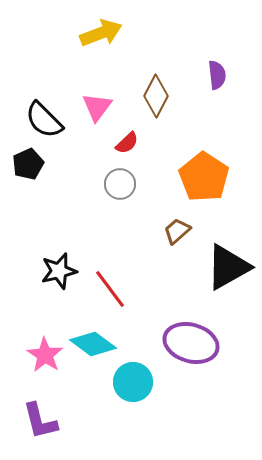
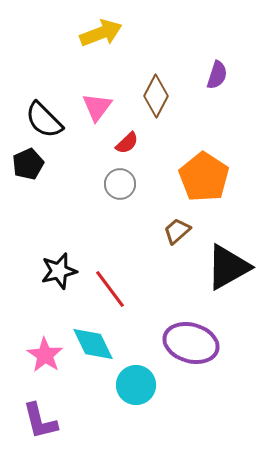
purple semicircle: rotated 24 degrees clockwise
cyan diamond: rotated 27 degrees clockwise
cyan circle: moved 3 px right, 3 px down
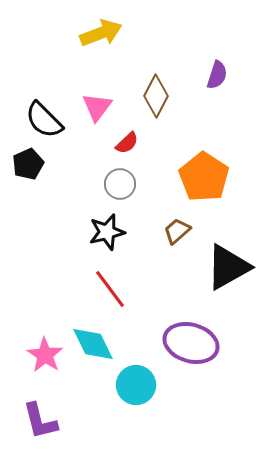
black star: moved 48 px right, 39 px up
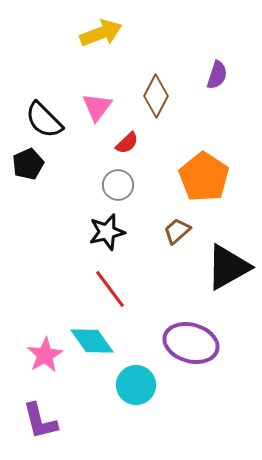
gray circle: moved 2 px left, 1 px down
cyan diamond: moved 1 px left, 3 px up; rotated 9 degrees counterclockwise
pink star: rotated 9 degrees clockwise
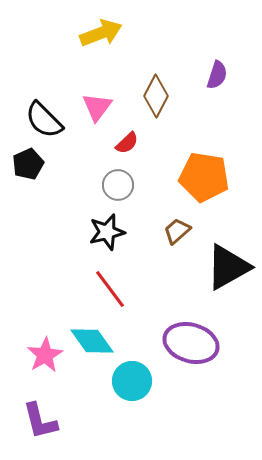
orange pentagon: rotated 24 degrees counterclockwise
cyan circle: moved 4 px left, 4 px up
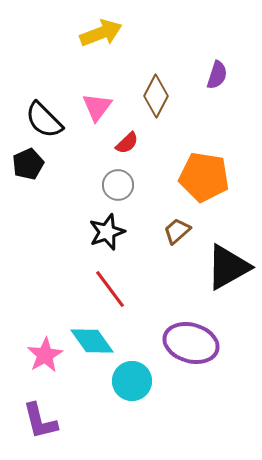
black star: rotated 6 degrees counterclockwise
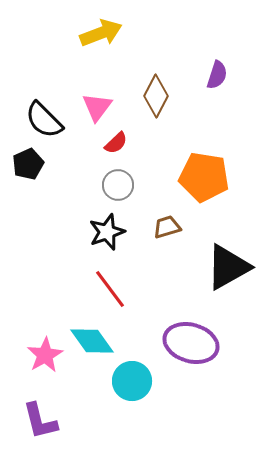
red semicircle: moved 11 px left
brown trapezoid: moved 10 px left, 4 px up; rotated 24 degrees clockwise
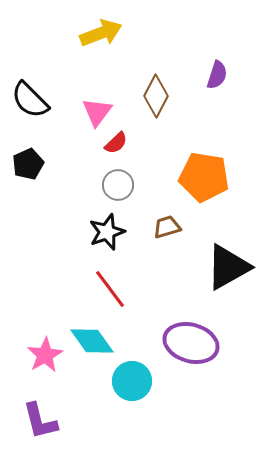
pink triangle: moved 5 px down
black semicircle: moved 14 px left, 20 px up
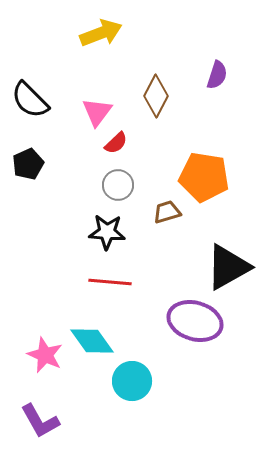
brown trapezoid: moved 15 px up
black star: rotated 24 degrees clockwise
red line: moved 7 px up; rotated 48 degrees counterclockwise
purple ellipse: moved 4 px right, 22 px up
pink star: rotated 18 degrees counterclockwise
purple L-shape: rotated 15 degrees counterclockwise
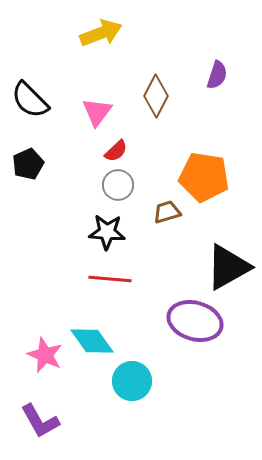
red semicircle: moved 8 px down
red line: moved 3 px up
